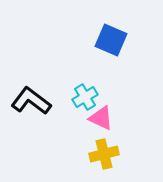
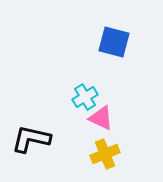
blue square: moved 3 px right, 2 px down; rotated 8 degrees counterclockwise
black L-shape: moved 38 px down; rotated 24 degrees counterclockwise
yellow cross: moved 1 px right; rotated 8 degrees counterclockwise
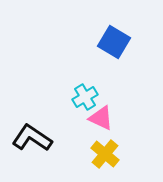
blue square: rotated 16 degrees clockwise
black L-shape: moved 1 px right, 1 px up; rotated 21 degrees clockwise
yellow cross: rotated 28 degrees counterclockwise
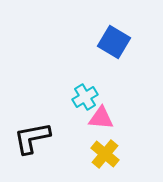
pink triangle: rotated 20 degrees counterclockwise
black L-shape: rotated 45 degrees counterclockwise
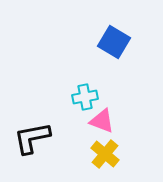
cyan cross: rotated 20 degrees clockwise
pink triangle: moved 1 px right, 3 px down; rotated 16 degrees clockwise
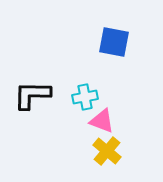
blue square: rotated 20 degrees counterclockwise
black L-shape: moved 43 px up; rotated 12 degrees clockwise
yellow cross: moved 2 px right, 3 px up
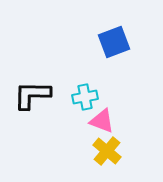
blue square: rotated 32 degrees counterclockwise
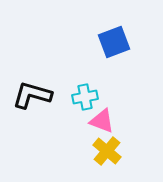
black L-shape: rotated 15 degrees clockwise
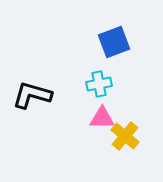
cyan cross: moved 14 px right, 13 px up
pink triangle: moved 3 px up; rotated 20 degrees counterclockwise
yellow cross: moved 18 px right, 15 px up
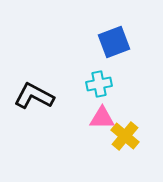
black L-shape: moved 2 px right, 1 px down; rotated 12 degrees clockwise
